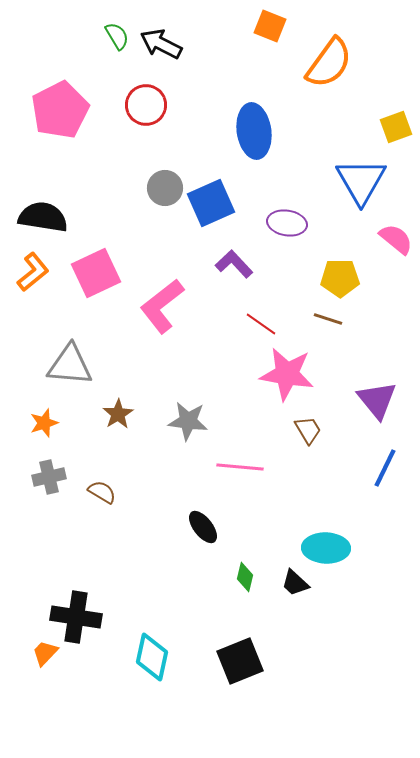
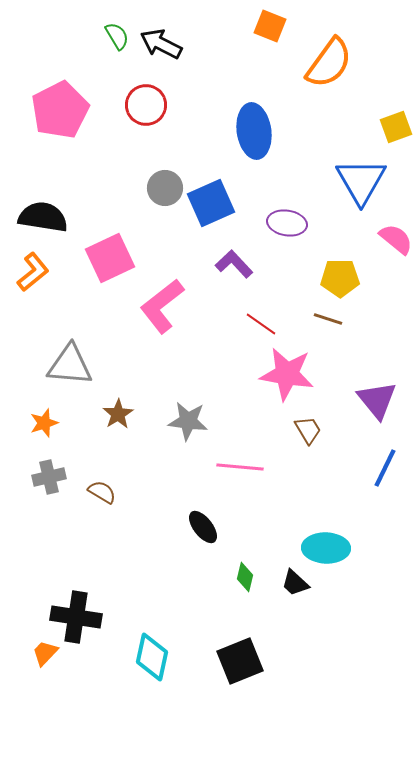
pink square: moved 14 px right, 15 px up
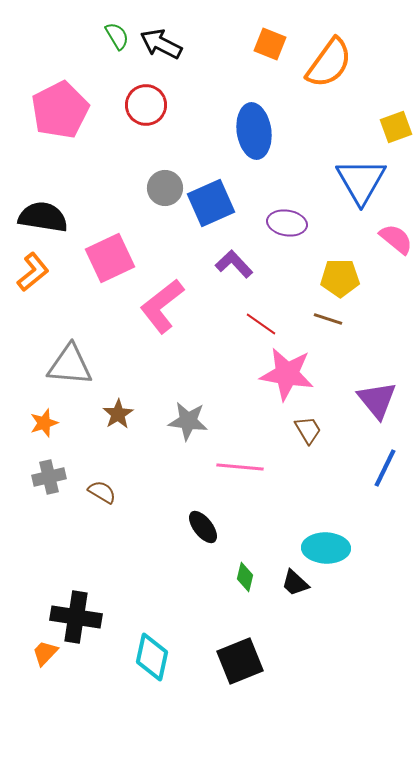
orange square: moved 18 px down
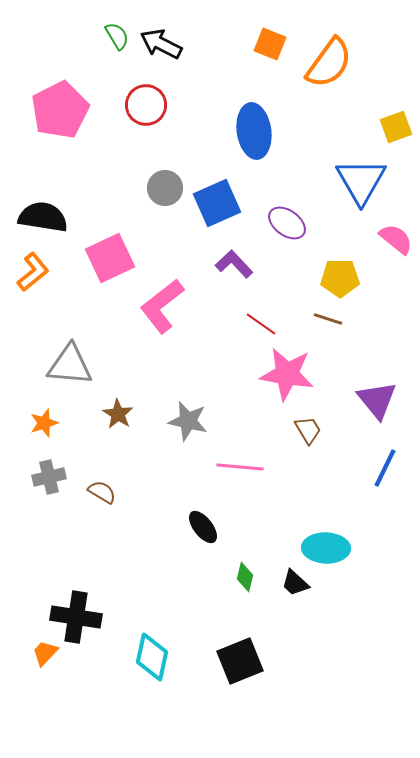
blue square: moved 6 px right
purple ellipse: rotated 27 degrees clockwise
brown star: rotated 8 degrees counterclockwise
gray star: rotated 6 degrees clockwise
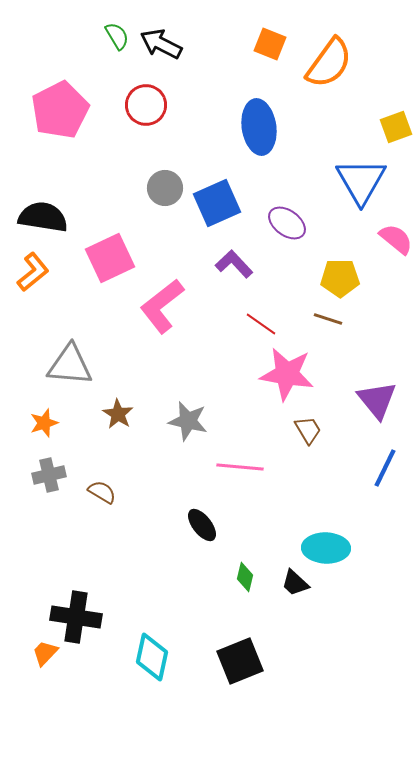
blue ellipse: moved 5 px right, 4 px up
gray cross: moved 2 px up
black ellipse: moved 1 px left, 2 px up
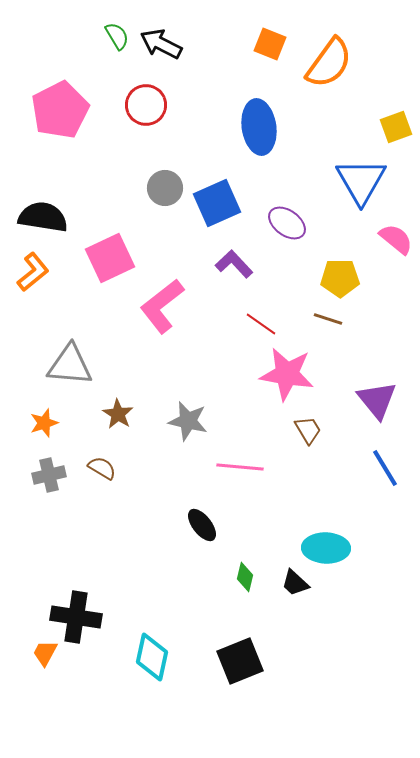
blue line: rotated 57 degrees counterclockwise
brown semicircle: moved 24 px up
orange trapezoid: rotated 16 degrees counterclockwise
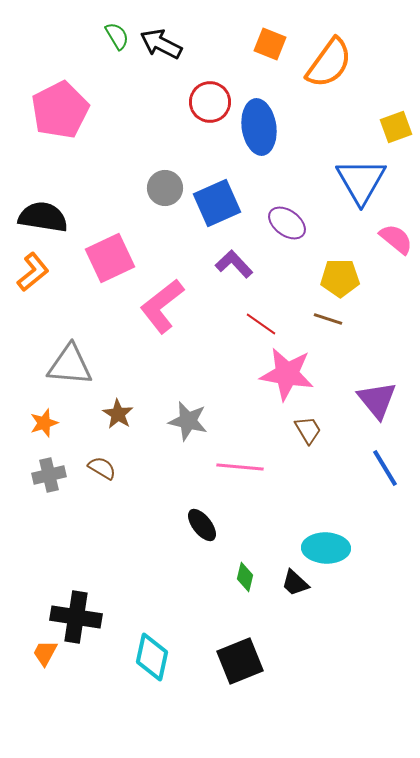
red circle: moved 64 px right, 3 px up
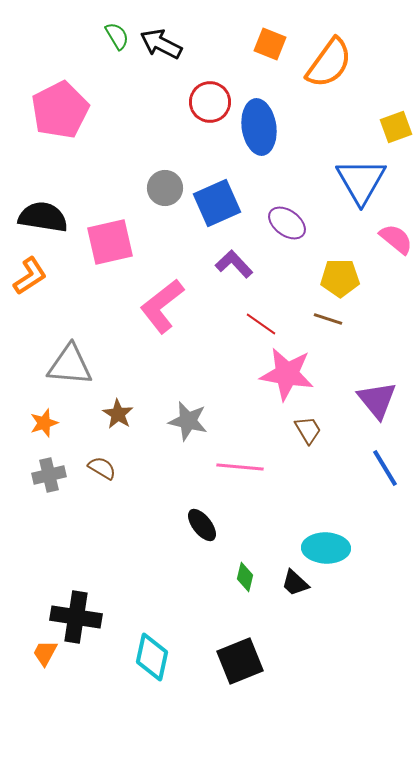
pink square: moved 16 px up; rotated 12 degrees clockwise
orange L-shape: moved 3 px left, 4 px down; rotated 6 degrees clockwise
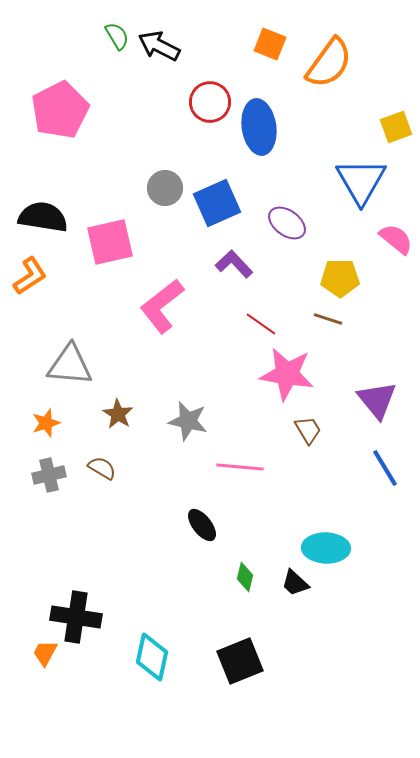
black arrow: moved 2 px left, 2 px down
orange star: moved 2 px right
